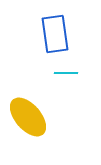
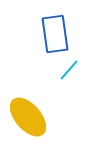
cyan line: moved 3 px right, 3 px up; rotated 50 degrees counterclockwise
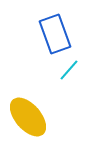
blue rectangle: rotated 12 degrees counterclockwise
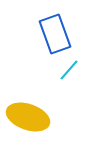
yellow ellipse: rotated 30 degrees counterclockwise
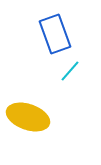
cyan line: moved 1 px right, 1 px down
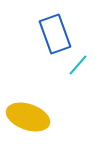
cyan line: moved 8 px right, 6 px up
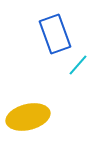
yellow ellipse: rotated 33 degrees counterclockwise
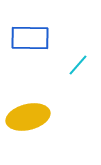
blue rectangle: moved 25 px left, 4 px down; rotated 69 degrees counterclockwise
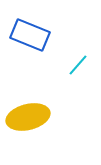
blue rectangle: moved 3 px up; rotated 21 degrees clockwise
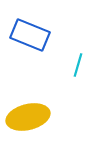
cyan line: rotated 25 degrees counterclockwise
